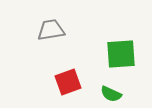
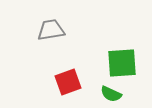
green square: moved 1 px right, 9 px down
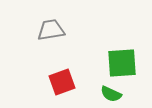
red square: moved 6 px left
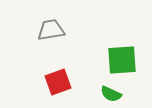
green square: moved 3 px up
red square: moved 4 px left
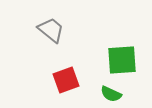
gray trapezoid: rotated 48 degrees clockwise
red square: moved 8 px right, 2 px up
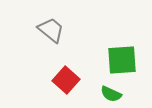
red square: rotated 28 degrees counterclockwise
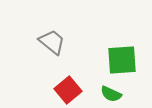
gray trapezoid: moved 1 px right, 12 px down
red square: moved 2 px right, 10 px down; rotated 8 degrees clockwise
